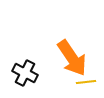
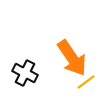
yellow line: rotated 30 degrees counterclockwise
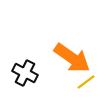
orange arrow: rotated 21 degrees counterclockwise
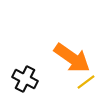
black cross: moved 6 px down
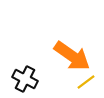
orange arrow: moved 2 px up
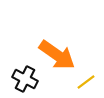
orange arrow: moved 15 px left, 1 px up
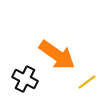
yellow line: moved 1 px right
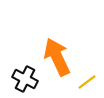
orange arrow: moved 2 px down; rotated 150 degrees counterclockwise
